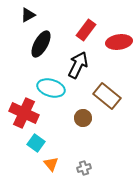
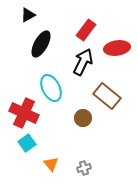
red ellipse: moved 2 px left, 6 px down
black arrow: moved 5 px right, 3 px up
cyan ellipse: rotated 48 degrees clockwise
cyan square: moved 9 px left; rotated 18 degrees clockwise
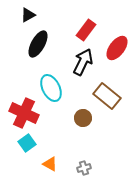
black ellipse: moved 3 px left
red ellipse: rotated 45 degrees counterclockwise
orange triangle: moved 1 px left; rotated 21 degrees counterclockwise
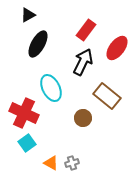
orange triangle: moved 1 px right, 1 px up
gray cross: moved 12 px left, 5 px up
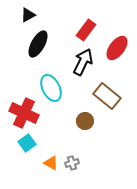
brown circle: moved 2 px right, 3 px down
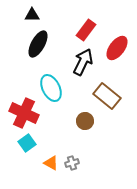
black triangle: moved 4 px right; rotated 28 degrees clockwise
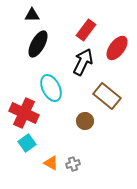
gray cross: moved 1 px right, 1 px down
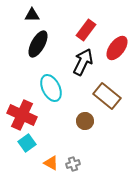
red cross: moved 2 px left, 2 px down
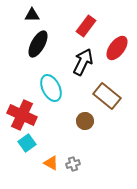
red rectangle: moved 4 px up
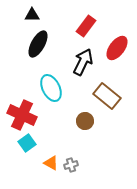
gray cross: moved 2 px left, 1 px down
